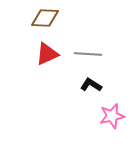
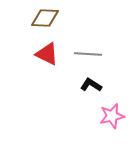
red triangle: rotated 50 degrees clockwise
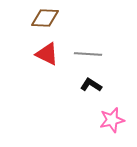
pink star: moved 4 px down
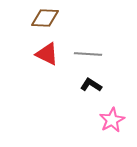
pink star: rotated 15 degrees counterclockwise
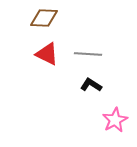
brown diamond: moved 1 px left
pink star: moved 3 px right
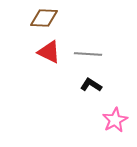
red triangle: moved 2 px right, 2 px up
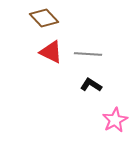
brown diamond: rotated 44 degrees clockwise
red triangle: moved 2 px right
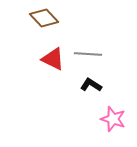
red triangle: moved 2 px right, 7 px down
pink star: moved 2 px left, 1 px up; rotated 25 degrees counterclockwise
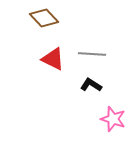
gray line: moved 4 px right
